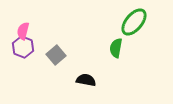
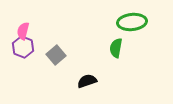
green ellipse: moved 2 px left; rotated 44 degrees clockwise
black semicircle: moved 1 px right, 1 px down; rotated 30 degrees counterclockwise
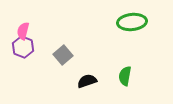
green semicircle: moved 9 px right, 28 px down
gray square: moved 7 px right
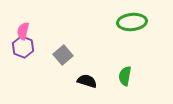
black semicircle: rotated 36 degrees clockwise
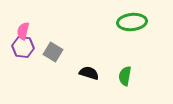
purple hexagon: rotated 15 degrees counterclockwise
gray square: moved 10 px left, 3 px up; rotated 18 degrees counterclockwise
black semicircle: moved 2 px right, 8 px up
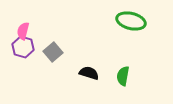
green ellipse: moved 1 px left, 1 px up; rotated 20 degrees clockwise
purple hexagon: rotated 10 degrees clockwise
gray square: rotated 18 degrees clockwise
green semicircle: moved 2 px left
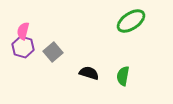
green ellipse: rotated 48 degrees counterclockwise
